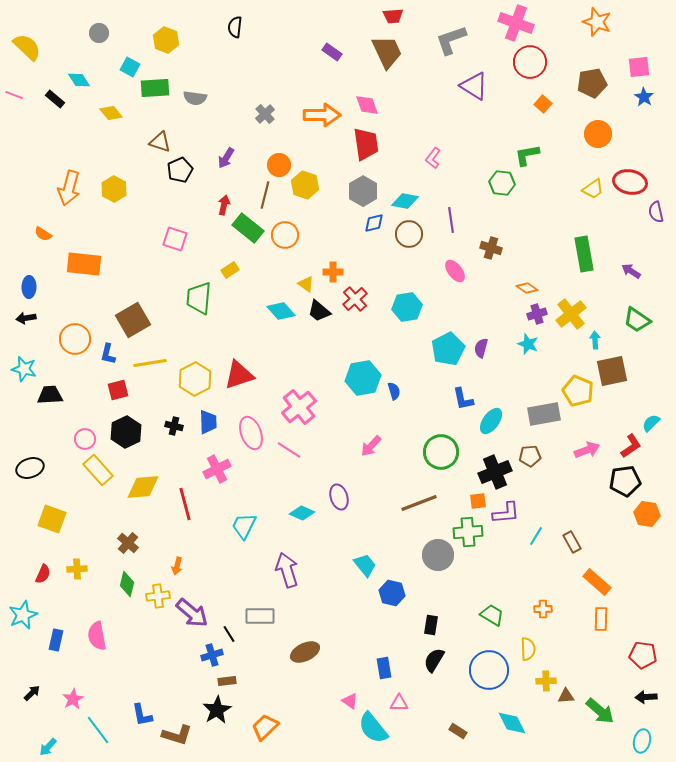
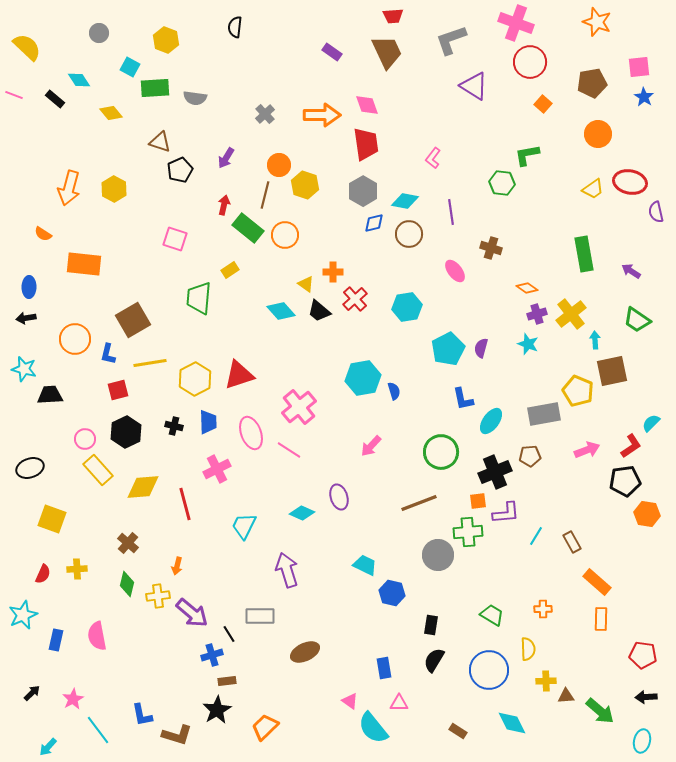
purple line at (451, 220): moved 8 px up
cyan trapezoid at (365, 565): rotated 25 degrees counterclockwise
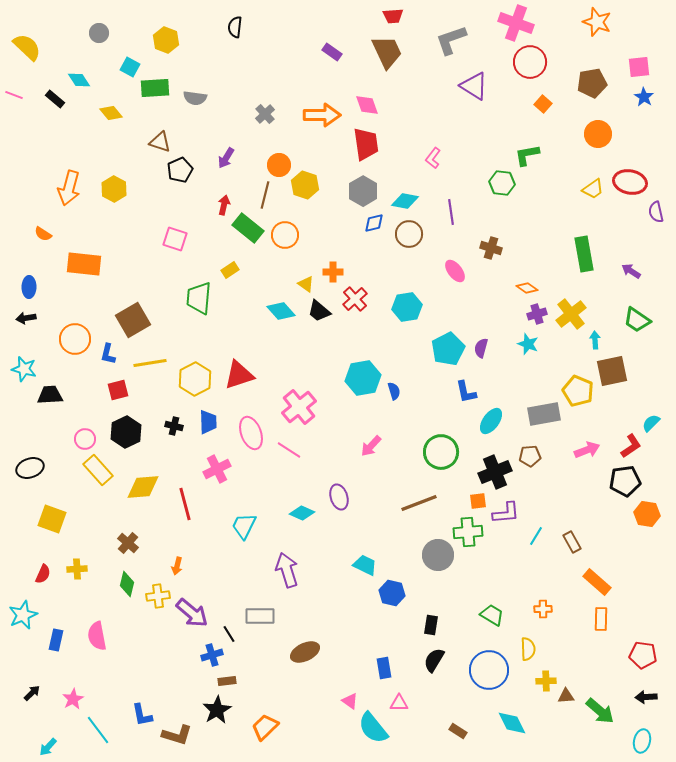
blue L-shape at (463, 399): moved 3 px right, 7 px up
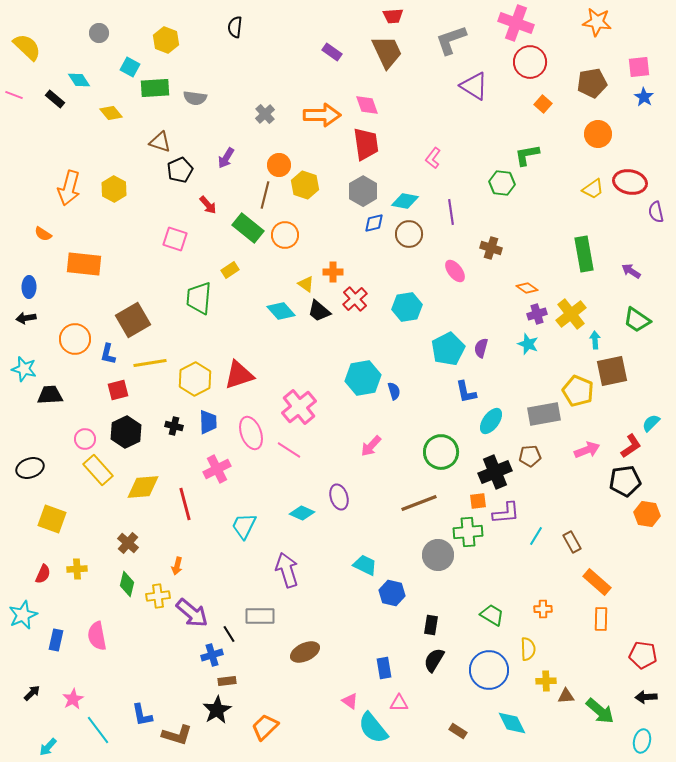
orange star at (597, 22): rotated 12 degrees counterclockwise
red arrow at (224, 205): moved 16 px left; rotated 126 degrees clockwise
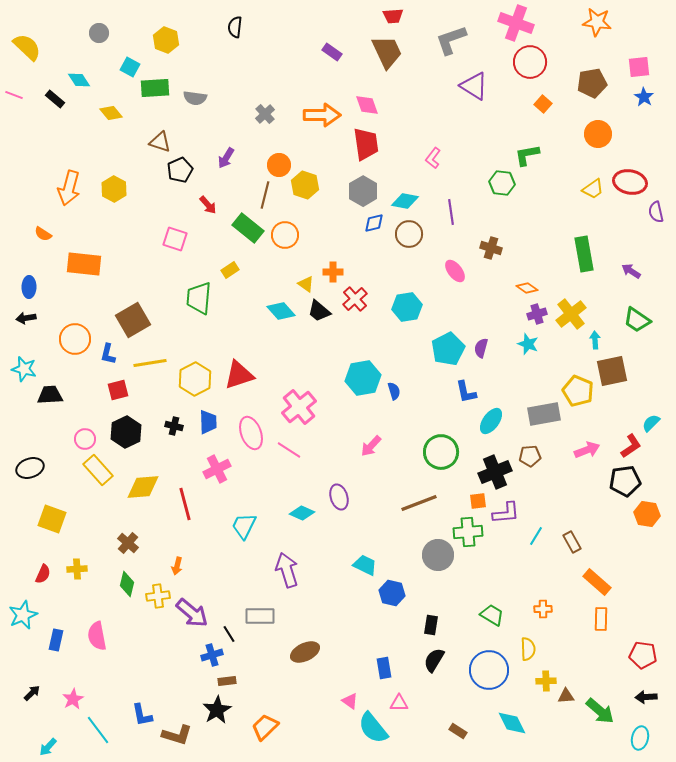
cyan ellipse at (642, 741): moved 2 px left, 3 px up
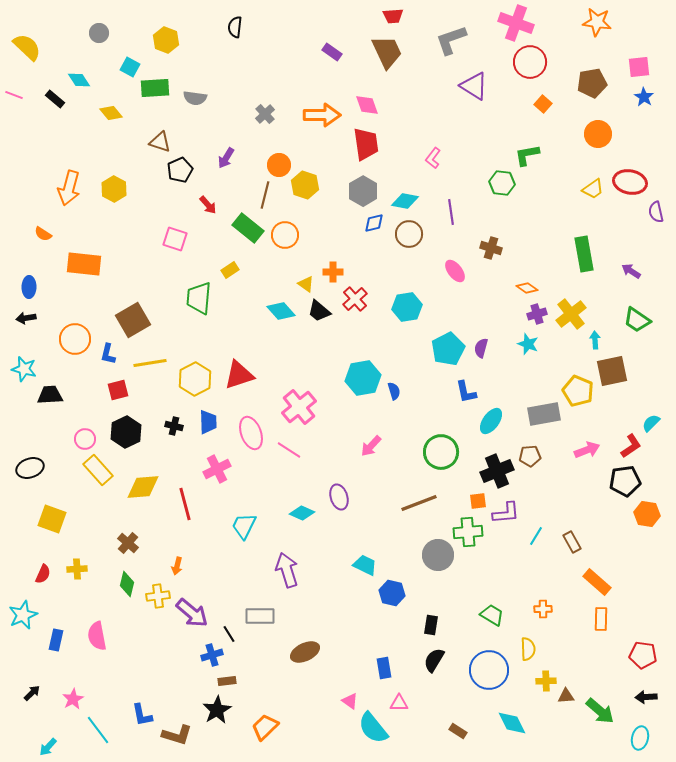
black cross at (495, 472): moved 2 px right, 1 px up
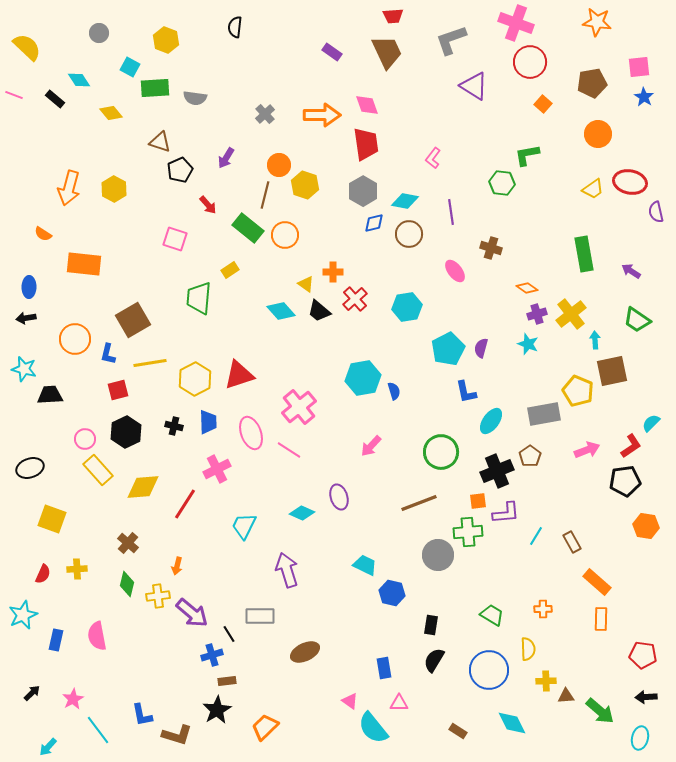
brown pentagon at (530, 456): rotated 30 degrees counterclockwise
red line at (185, 504): rotated 48 degrees clockwise
orange hexagon at (647, 514): moved 1 px left, 12 px down
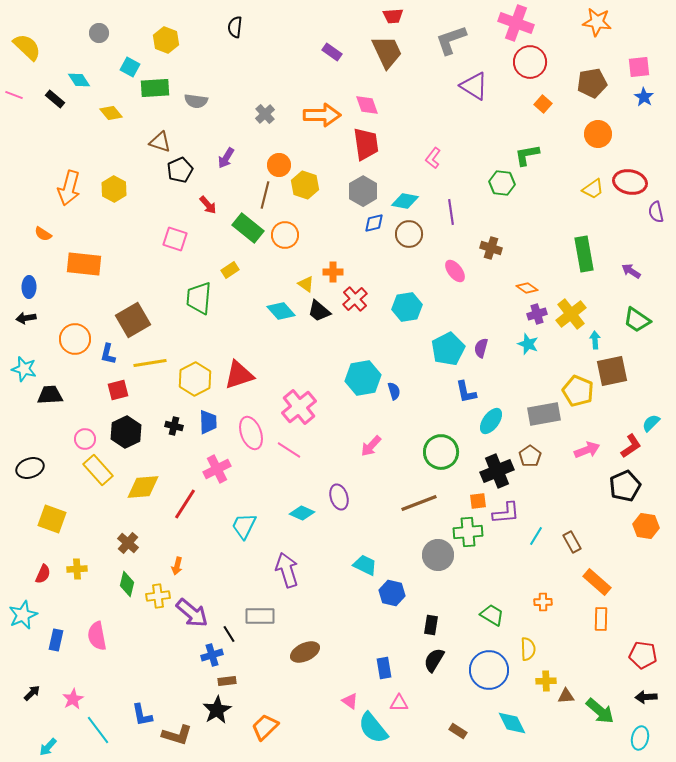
gray semicircle at (195, 98): moved 1 px right, 3 px down
black pentagon at (625, 481): moved 5 px down; rotated 16 degrees counterclockwise
orange cross at (543, 609): moved 7 px up
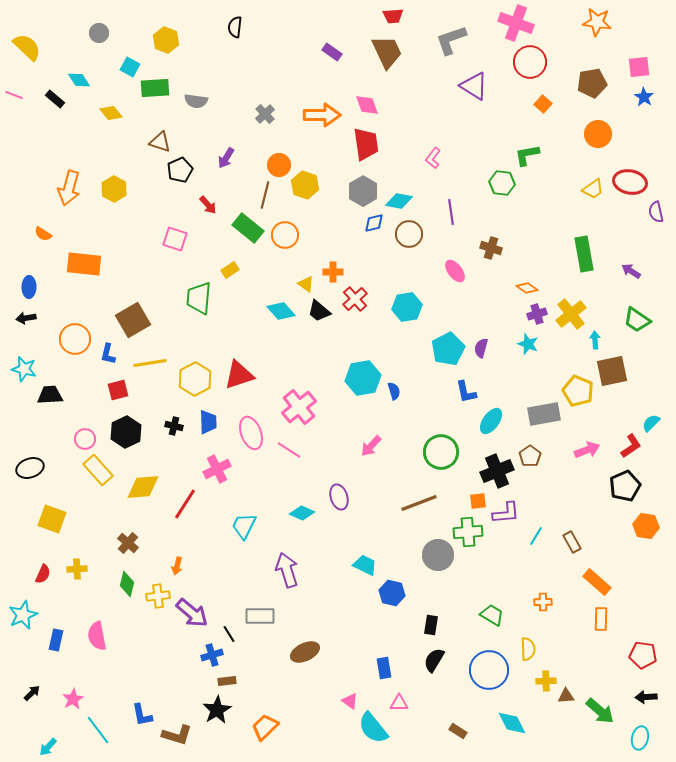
cyan diamond at (405, 201): moved 6 px left
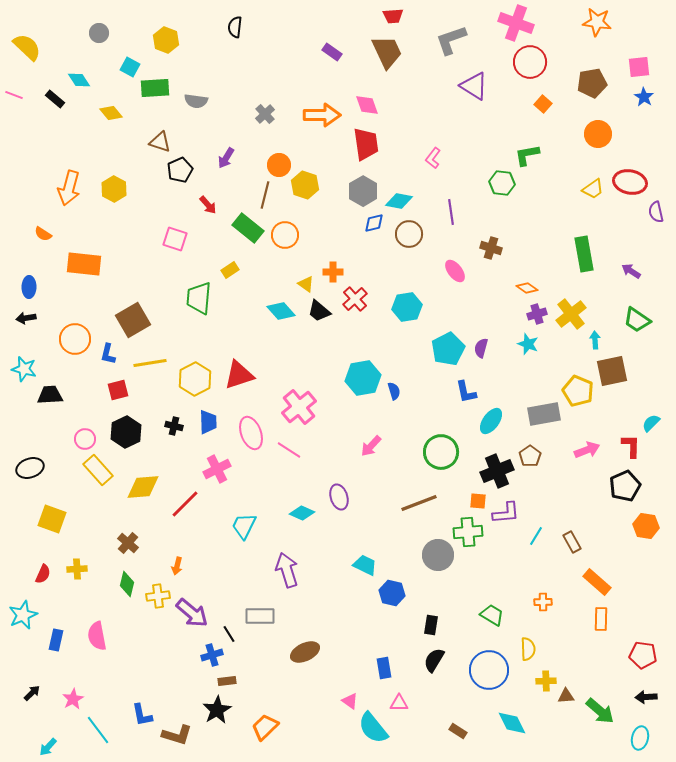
red L-shape at (631, 446): rotated 55 degrees counterclockwise
orange square at (478, 501): rotated 12 degrees clockwise
red line at (185, 504): rotated 12 degrees clockwise
